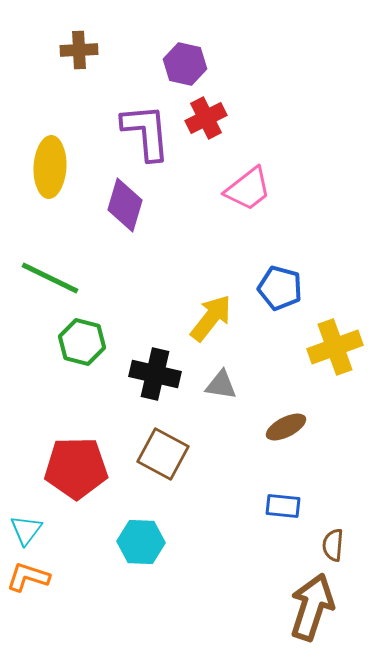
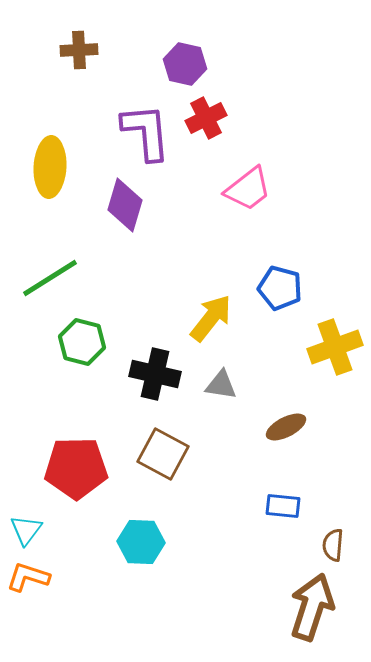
green line: rotated 58 degrees counterclockwise
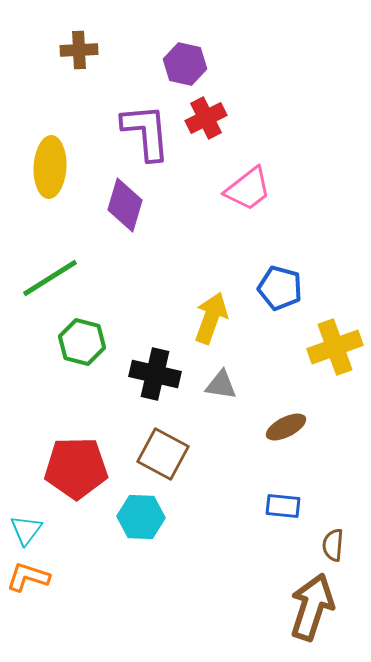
yellow arrow: rotated 18 degrees counterclockwise
cyan hexagon: moved 25 px up
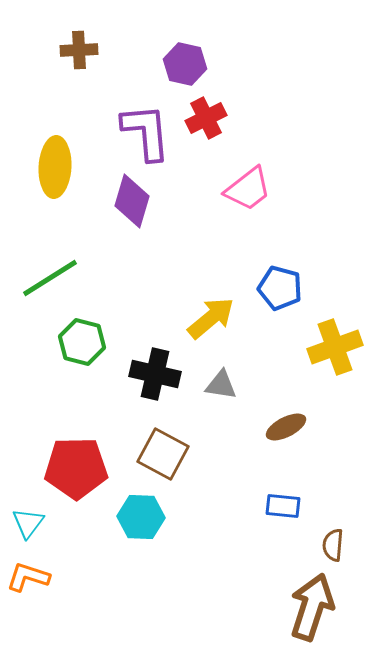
yellow ellipse: moved 5 px right
purple diamond: moved 7 px right, 4 px up
yellow arrow: rotated 30 degrees clockwise
cyan triangle: moved 2 px right, 7 px up
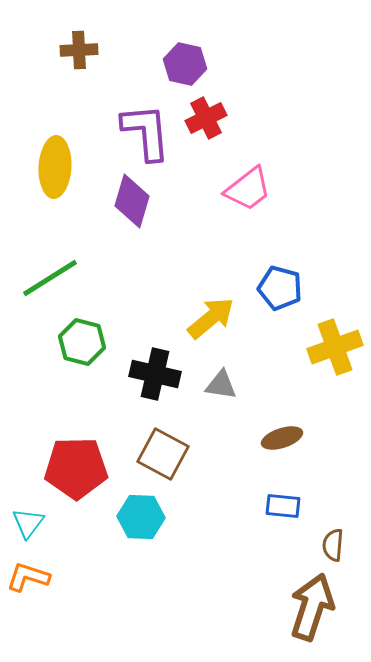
brown ellipse: moved 4 px left, 11 px down; rotated 9 degrees clockwise
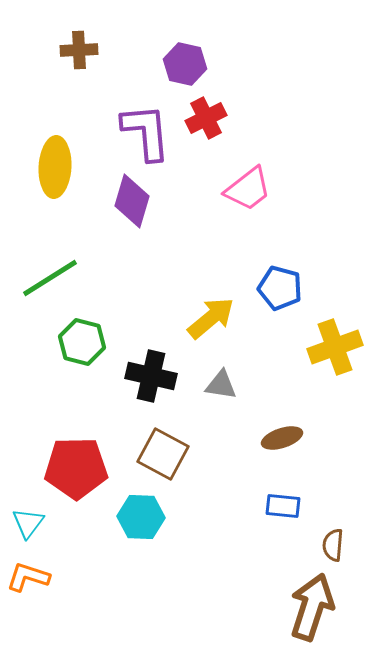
black cross: moved 4 px left, 2 px down
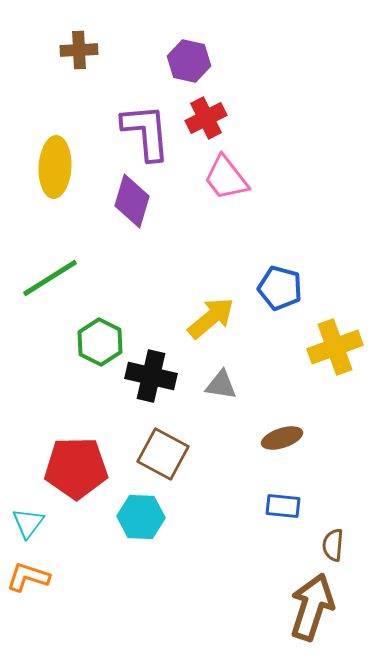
purple hexagon: moved 4 px right, 3 px up
pink trapezoid: moved 22 px left, 11 px up; rotated 90 degrees clockwise
green hexagon: moved 18 px right; rotated 12 degrees clockwise
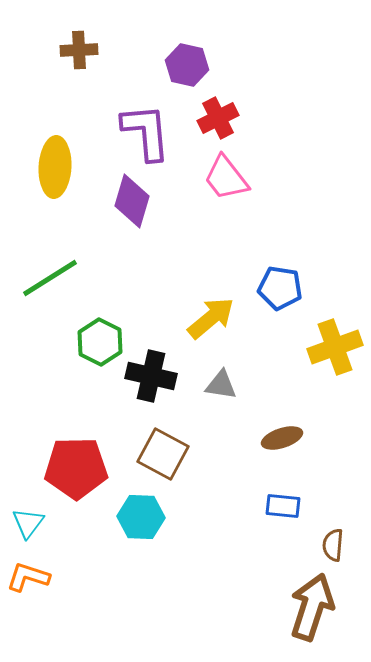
purple hexagon: moved 2 px left, 4 px down
red cross: moved 12 px right
blue pentagon: rotated 6 degrees counterclockwise
